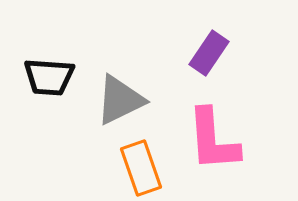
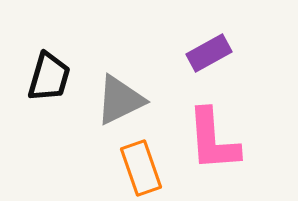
purple rectangle: rotated 27 degrees clockwise
black trapezoid: rotated 78 degrees counterclockwise
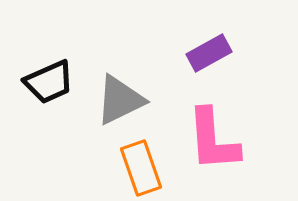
black trapezoid: moved 5 px down; rotated 50 degrees clockwise
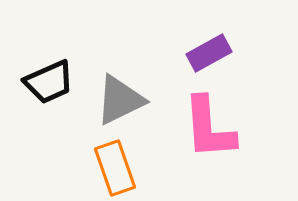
pink L-shape: moved 4 px left, 12 px up
orange rectangle: moved 26 px left
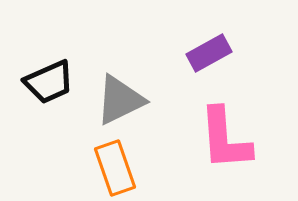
pink L-shape: moved 16 px right, 11 px down
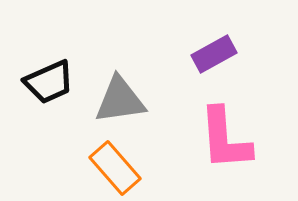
purple rectangle: moved 5 px right, 1 px down
gray triangle: rotated 18 degrees clockwise
orange rectangle: rotated 22 degrees counterclockwise
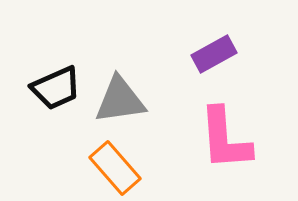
black trapezoid: moved 7 px right, 6 px down
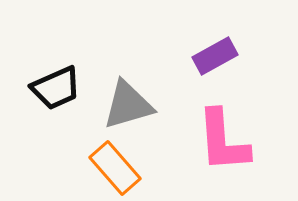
purple rectangle: moved 1 px right, 2 px down
gray triangle: moved 8 px right, 5 px down; rotated 8 degrees counterclockwise
pink L-shape: moved 2 px left, 2 px down
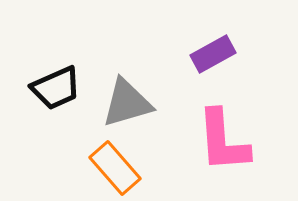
purple rectangle: moved 2 px left, 2 px up
gray triangle: moved 1 px left, 2 px up
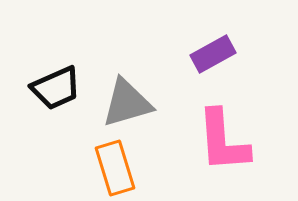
orange rectangle: rotated 24 degrees clockwise
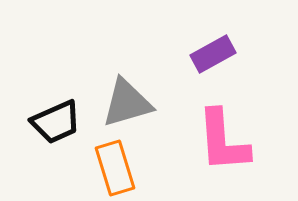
black trapezoid: moved 34 px down
